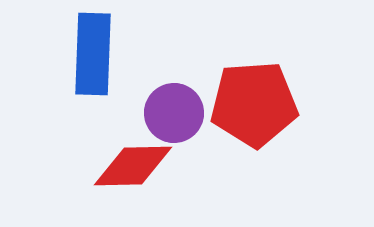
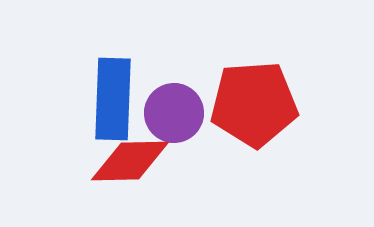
blue rectangle: moved 20 px right, 45 px down
red diamond: moved 3 px left, 5 px up
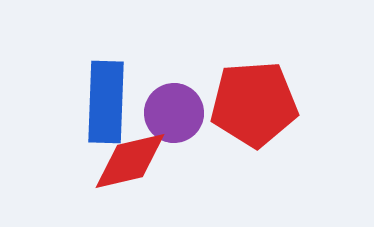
blue rectangle: moved 7 px left, 3 px down
red diamond: rotated 12 degrees counterclockwise
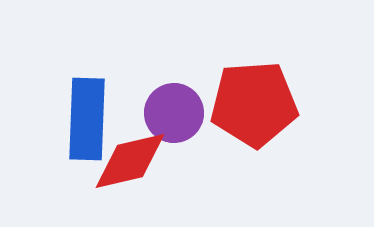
blue rectangle: moved 19 px left, 17 px down
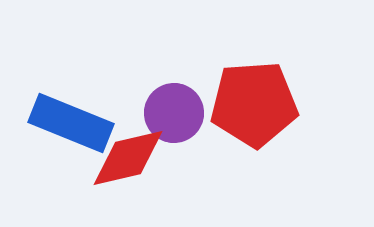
blue rectangle: moved 16 px left, 4 px down; rotated 70 degrees counterclockwise
red diamond: moved 2 px left, 3 px up
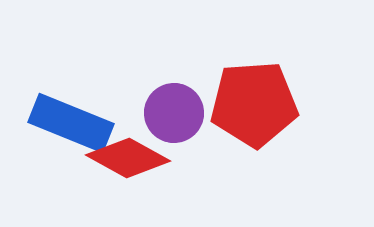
red diamond: rotated 42 degrees clockwise
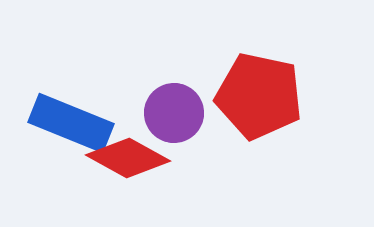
red pentagon: moved 5 px right, 8 px up; rotated 16 degrees clockwise
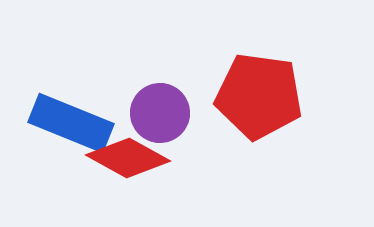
red pentagon: rotated 4 degrees counterclockwise
purple circle: moved 14 px left
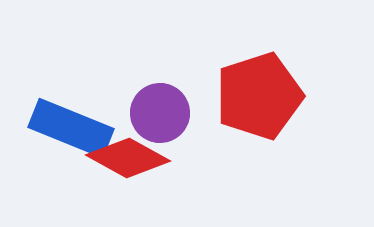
red pentagon: rotated 26 degrees counterclockwise
blue rectangle: moved 5 px down
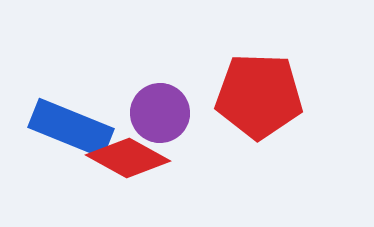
red pentagon: rotated 20 degrees clockwise
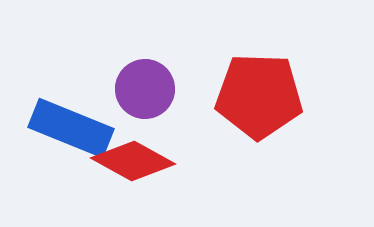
purple circle: moved 15 px left, 24 px up
red diamond: moved 5 px right, 3 px down
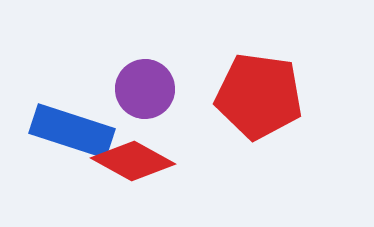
red pentagon: rotated 6 degrees clockwise
blue rectangle: moved 1 px right, 3 px down; rotated 4 degrees counterclockwise
